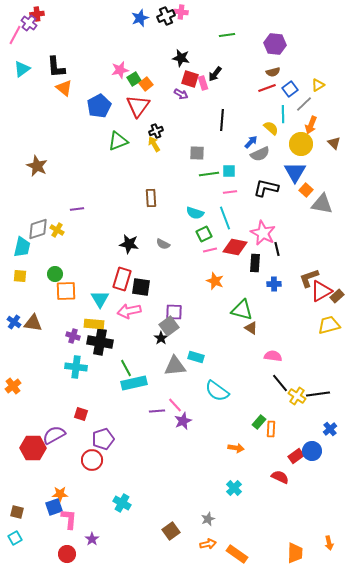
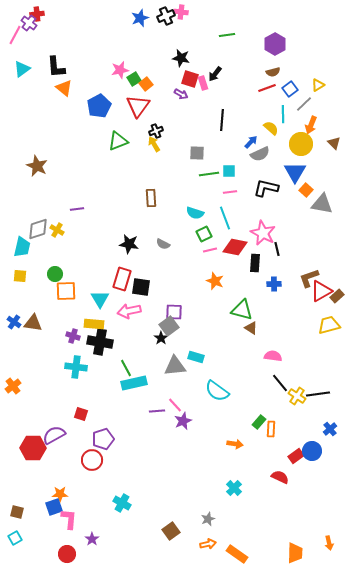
purple hexagon at (275, 44): rotated 25 degrees clockwise
orange arrow at (236, 448): moved 1 px left, 4 px up
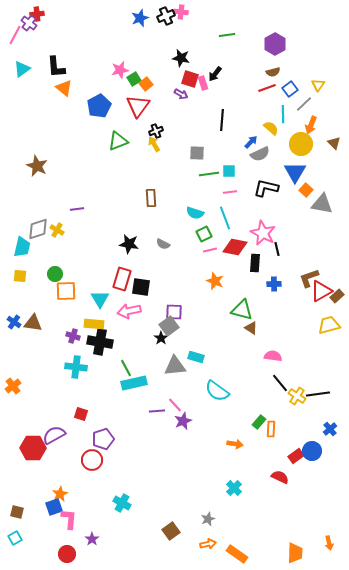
yellow triangle at (318, 85): rotated 24 degrees counterclockwise
orange star at (60, 494): rotated 28 degrees counterclockwise
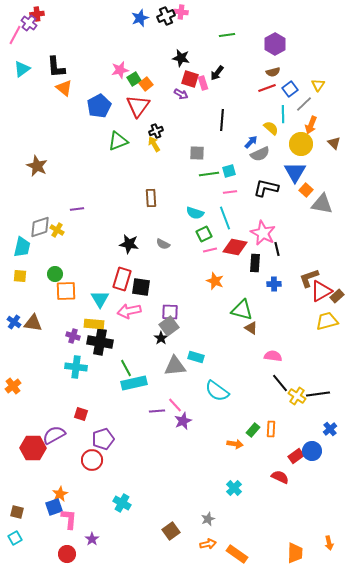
black arrow at (215, 74): moved 2 px right, 1 px up
cyan square at (229, 171): rotated 16 degrees counterclockwise
gray diamond at (38, 229): moved 2 px right, 2 px up
purple square at (174, 312): moved 4 px left
yellow trapezoid at (329, 325): moved 2 px left, 4 px up
green rectangle at (259, 422): moved 6 px left, 8 px down
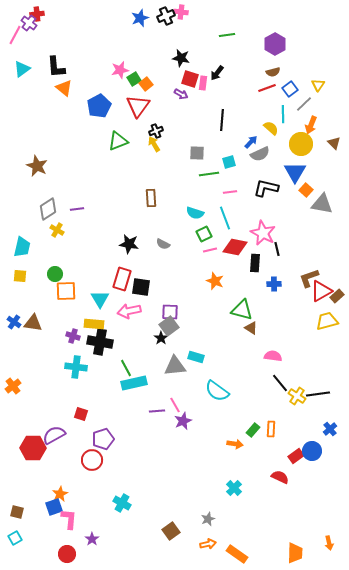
pink rectangle at (203, 83): rotated 24 degrees clockwise
cyan square at (229, 171): moved 9 px up
gray diamond at (40, 227): moved 8 px right, 18 px up; rotated 15 degrees counterclockwise
pink line at (175, 405): rotated 14 degrees clockwise
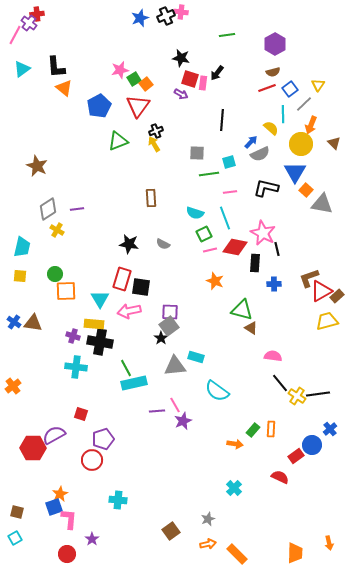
blue circle at (312, 451): moved 6 px up
cyan cross at (122, 503): moved 4 px left, 3 px up; rotated 24 degrees counterclockwise
orange rectangle at (237, 554): rotated 10 degrees clockwise
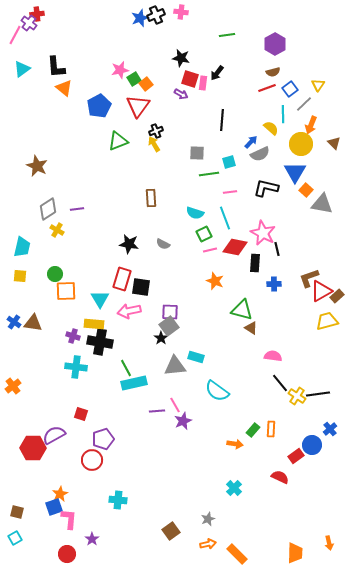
black cross at (166, 16): moved 10 px left, 1 px up
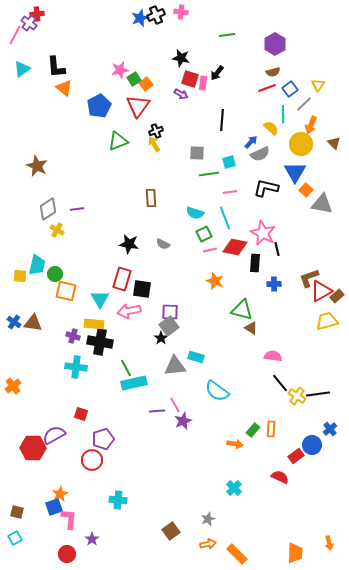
cyan trapezoid at (22, 247): moved 15 px right, 18 px down
black square at (141, 287): moved 1 px right, 2 px down
orange square at (66, 291): rotated 15 degrees clockwise
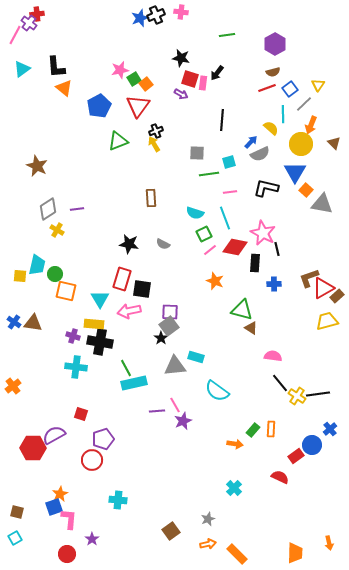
pink line at (210, 250): rotated 24 degrees counterclockwise
red triangle at (321, 291): moved 2 px right, 3 px up
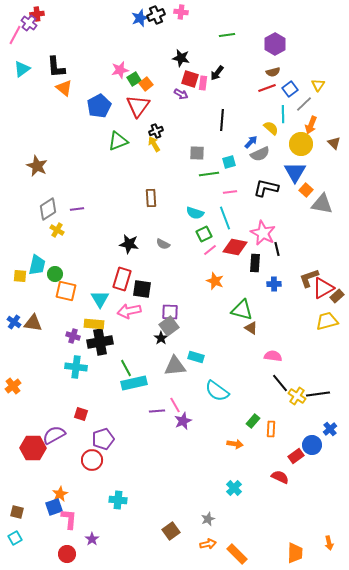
black cross at (100, 342): rotated 20 degrees counterclockwise
green rectangle at (253, 430): moved 9 px up
